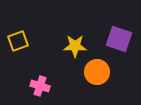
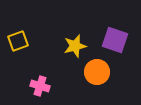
purple square: moved 4 px left, 1 px down
yellow star: rotated 15 degrees counterclockwise
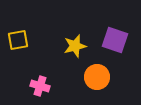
yellow square: moved 1 px up; rotated 10 degrees clockwise
orange circle: moved 5 px down
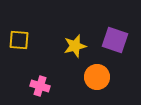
yellow square: moved 1 px right; rotated 15 degrees clockwise
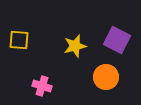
purple square: moved 2 px right; rotated 8 degrees clockwise
orange circle: moved 9 px right
pink cross: moved 2 px right
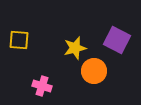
yellow star: moved 2 px down
orange circle: moved 12 px left, 6 px up
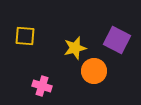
yellow square: moved 6 px right, 4 px up
